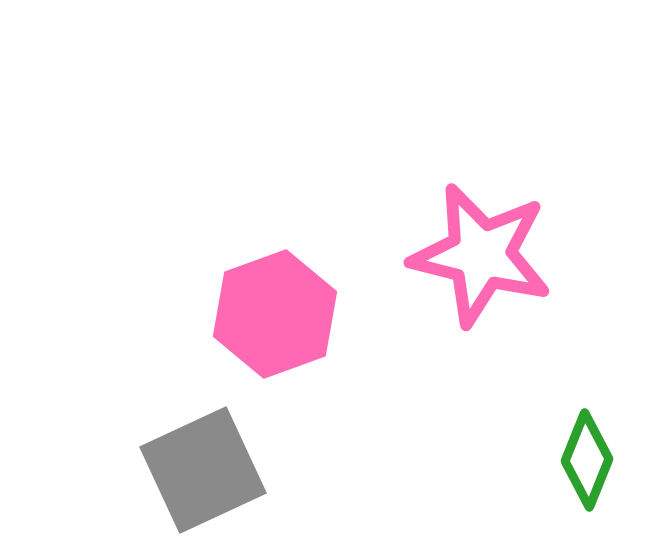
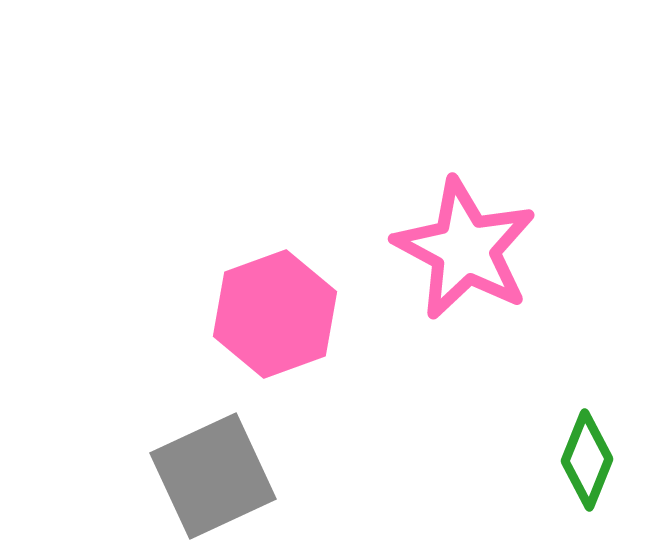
pink star: moved 16 px left, 6 px up; rotated 14 degrees clockwise
gray square: moved 10 px right, 6 px down
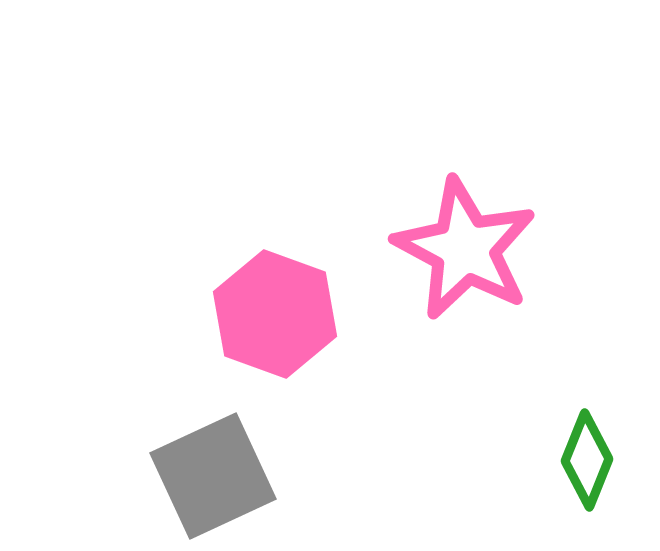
pink hexagon: rotated 20 degrees counterclockwise
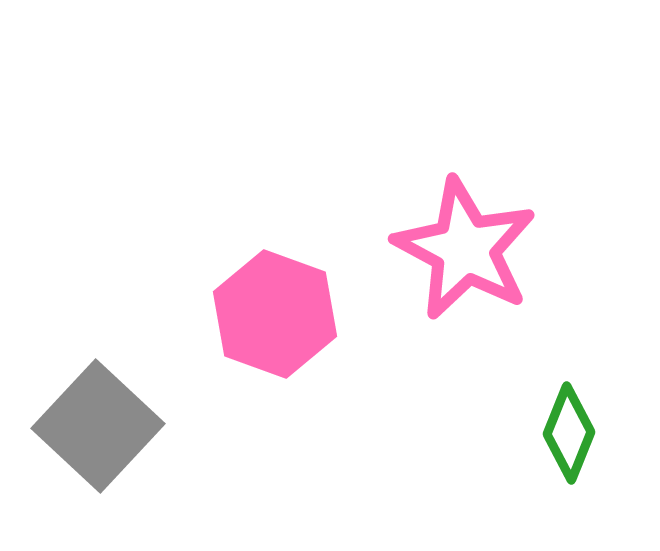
green diamond: moved 18 px left, 27 px up
gray square: moved 115 px left, 50 px up; rotated 22 degrees counterclockwise
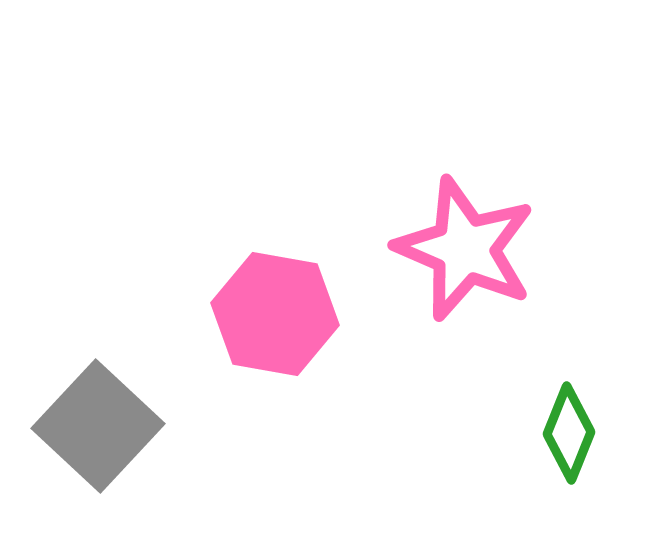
pink star: rotated 5 degrees counterclockwise
pink hexagon: rotated 10 degrees counterclockwise
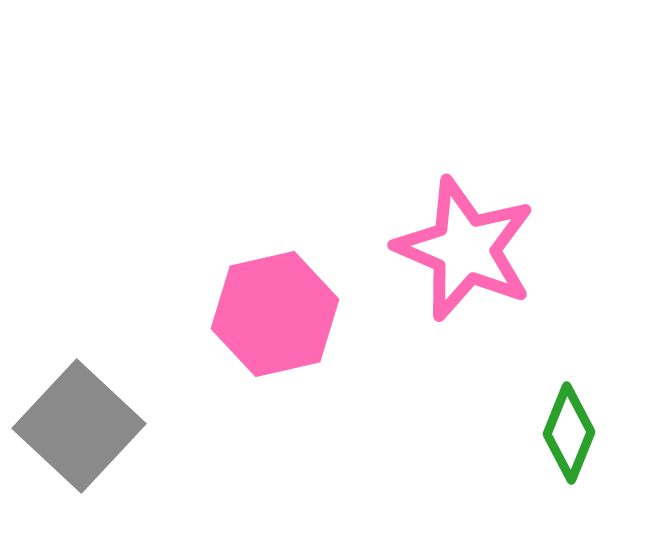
pink hexagon: rotated 23 degrees counterclockwise
gray square: moved 19 px left
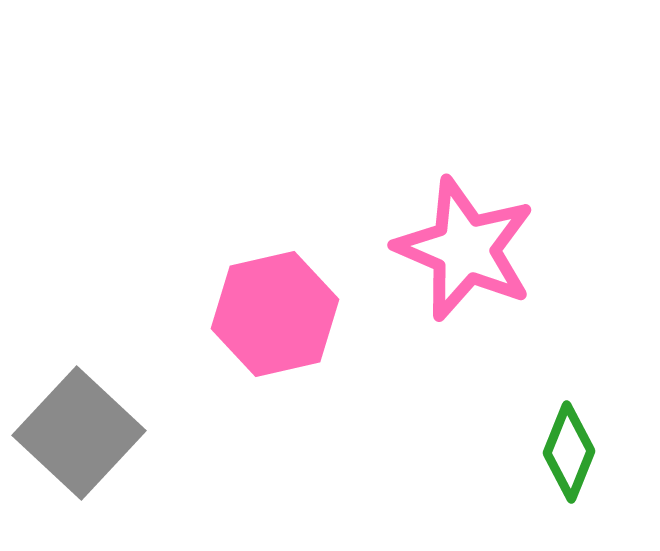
gray square: moved 7 px down
green diamond: moved 19 px down
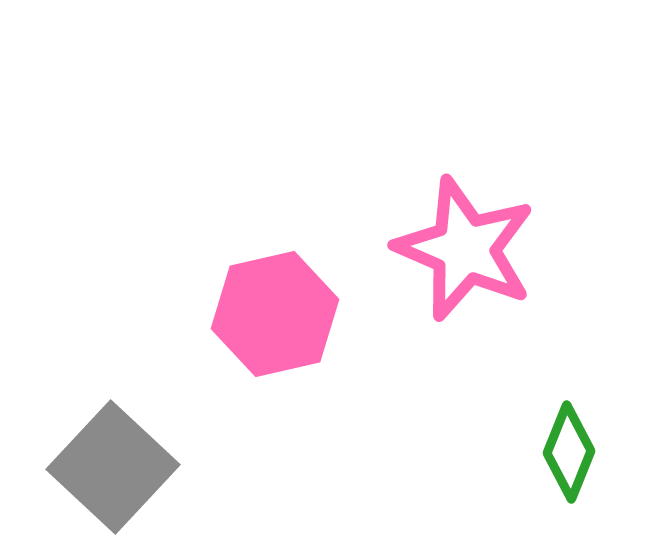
gray square: moved 34 px right, 34 px down
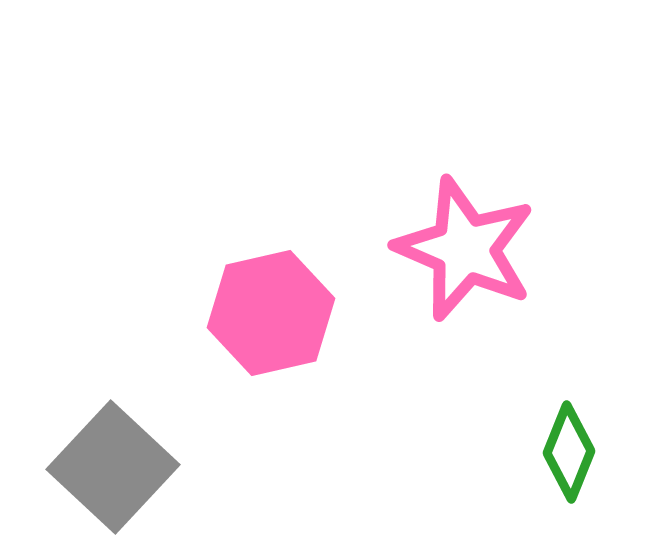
pink hexagon: moved 4 px left, 1 px up
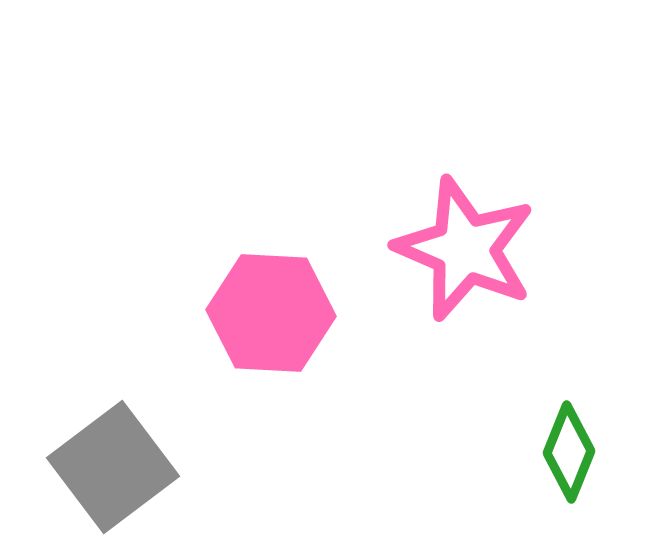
pink hexagon: rotated 16 degrees clockwise
gray square: rotated 10 degrees clockwise
